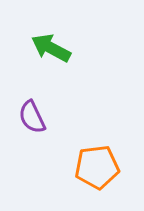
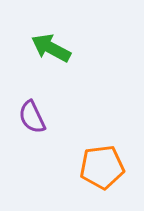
orange pentagon: moved 5 px right
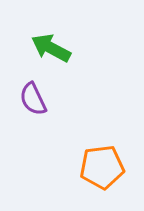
purple semicircle: moved 1 px right, 18 px up
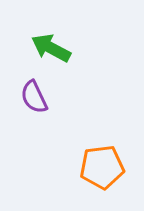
purple semicircle: moved 1 px right, 2 px up
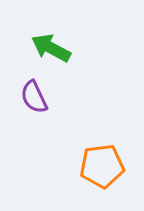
orange pentagon: moved 1 px up
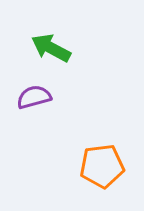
purple semicircle: rotated 100 degrees clockwise
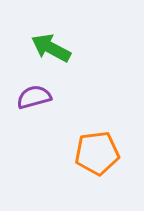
orange pentagon: moved 5 px left, 13 px up
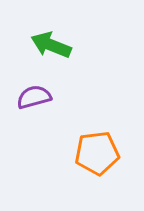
green arrow: moved 3 px up; rotated 6 degrees counterclockwise
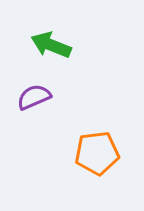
purple semicircle: rotated 8 degrees counterclockwise
